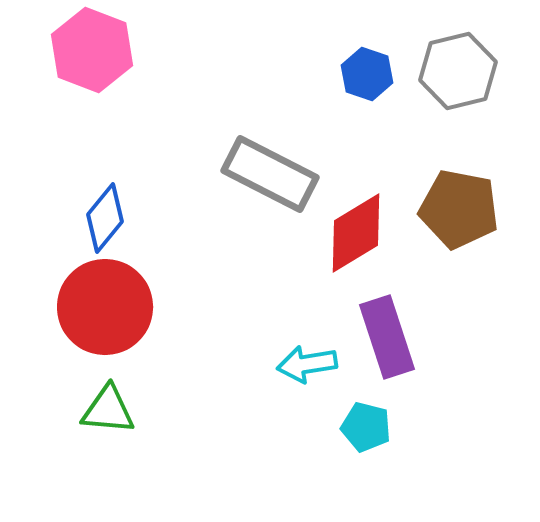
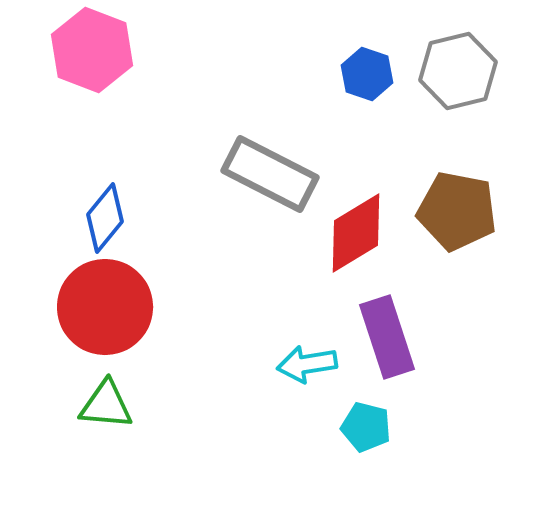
brown pentagon: moved 2 px left, 2 px down
green triangle: moved 2 px left, 5 px up
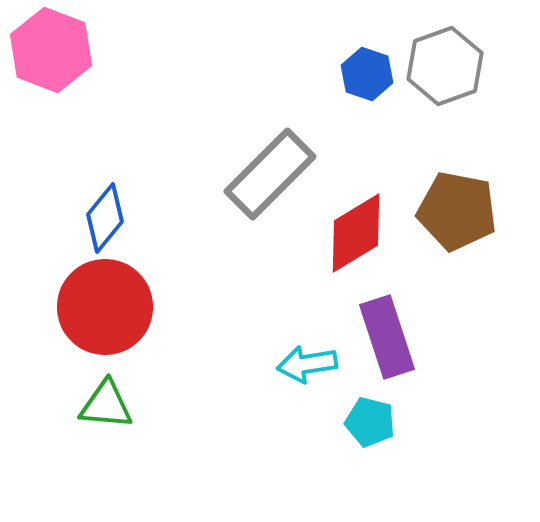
pink hexagon: moved 41 px left
gray hexagon: moved 13 px left, 5 px up; rotated 6 degrees counterclockwise
gray rectangle: rotated 72 degrees counterclockwise
cyan pentagon: moved 4 px right, 5 px up
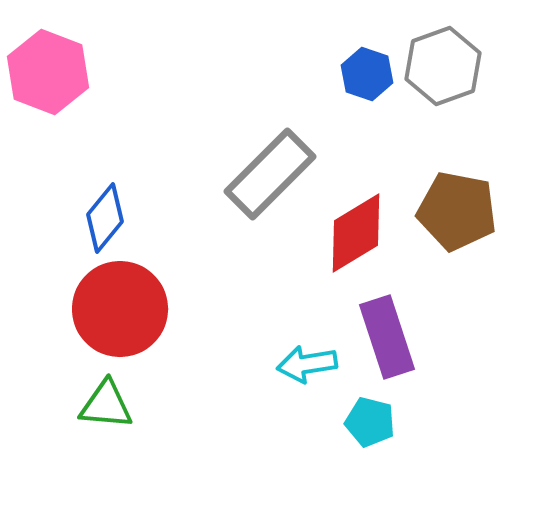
pink hexagon: moved 3 px left, 22 px down
gray hexagon: moved 2 px left
red circle: moved 15 px right, 2 px down
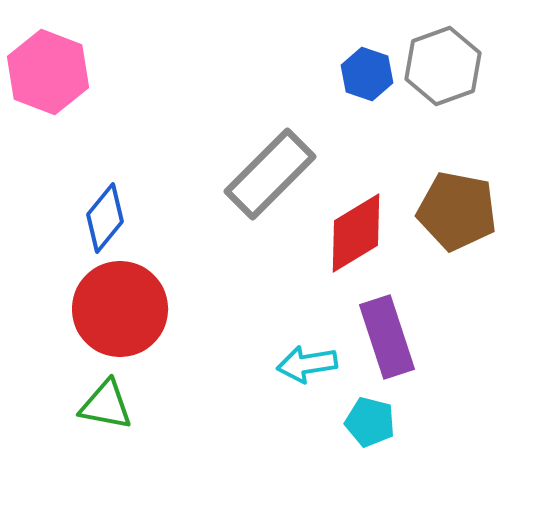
green triangle: rotated 6 degrees clockwise
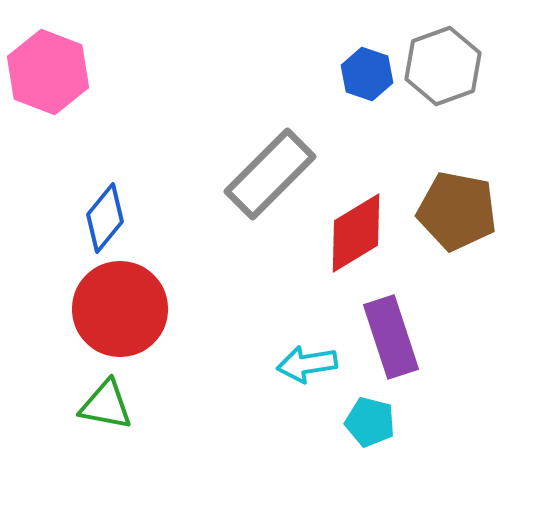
purple rectangle: moved 4 px right
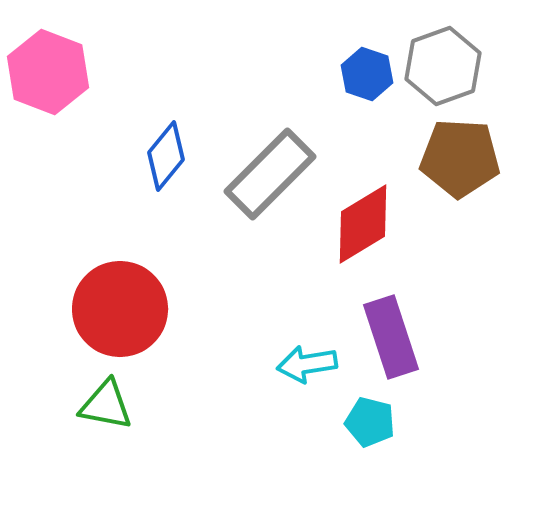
brown pentagon: moved 3 px right, 53 px up; rotated 8 degrees counterclockwise
blue diamond: moved 61 px right, 62 px up
red diamond: moved 7 px right, 9 px up
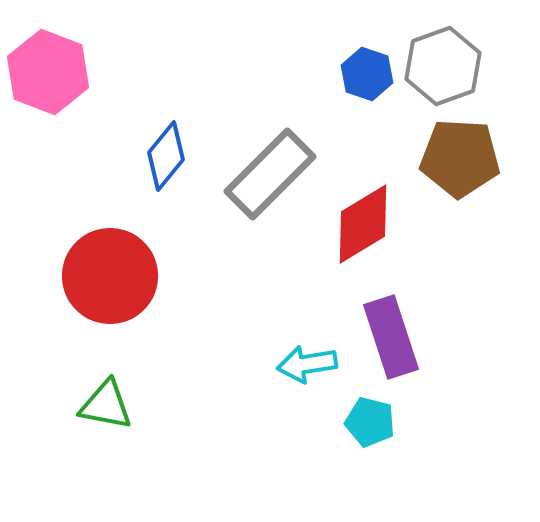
red circle: moved 10 px left, 33 px up
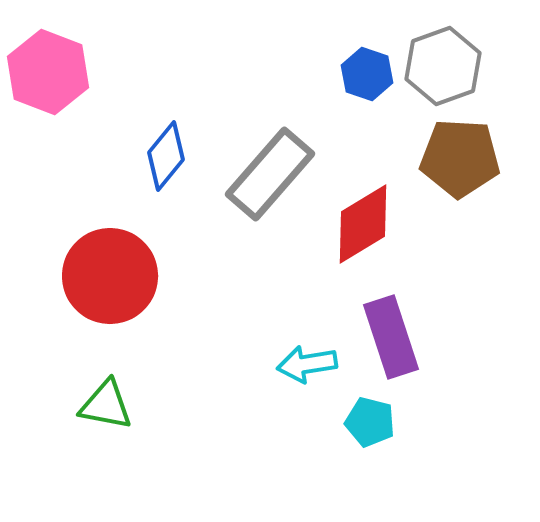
gray rectangle: rotated 4 degrees counterclockwise
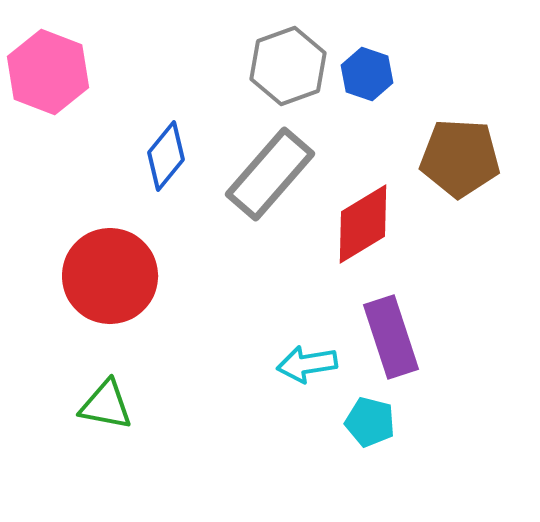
gray hexagon: moved 155 px left
